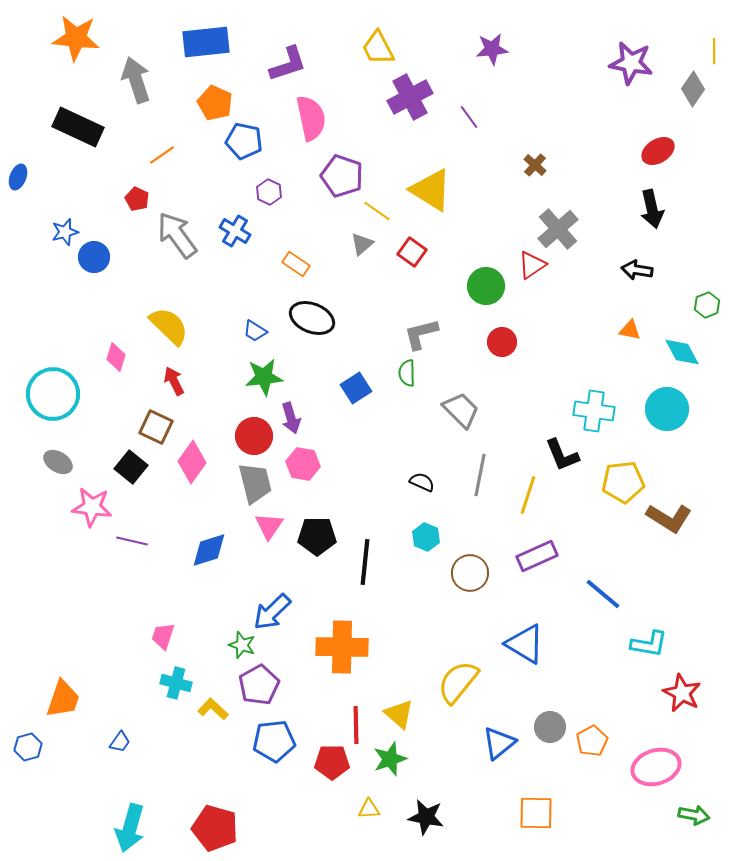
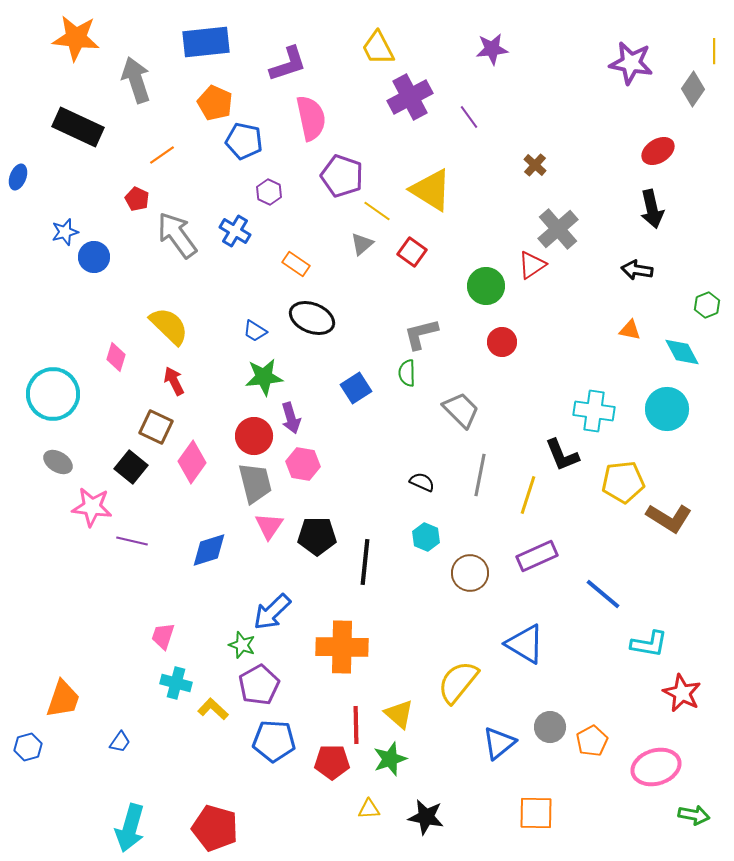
blue pentagon at (274, 741): rotated 9 degrees clockwise
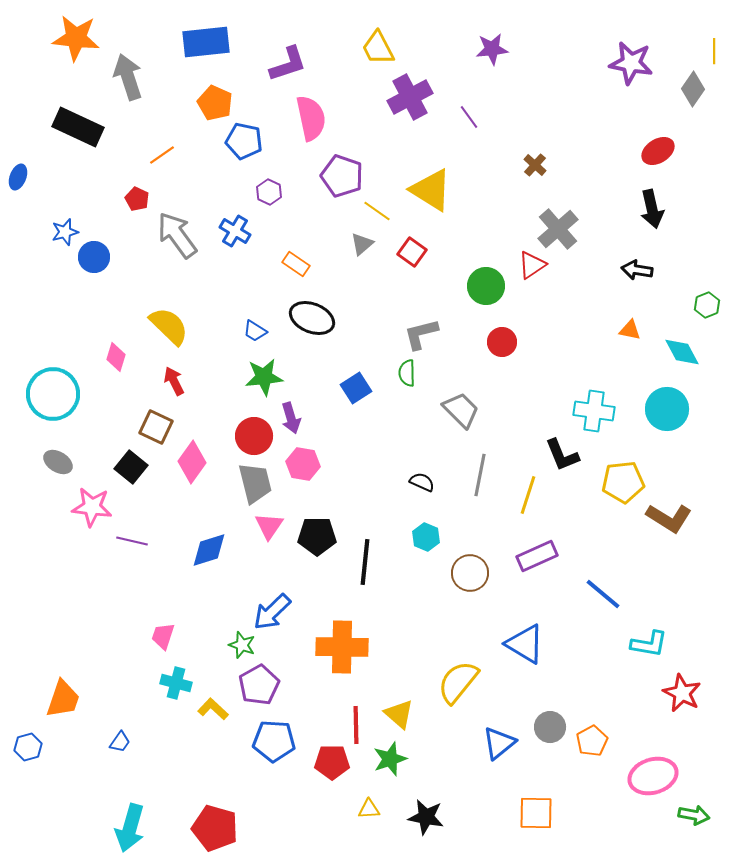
gray arrow at (136, 80): moved 8 px left, 3 px up
pink ellipse at (656, 767): moved 3 px left, 9 px down
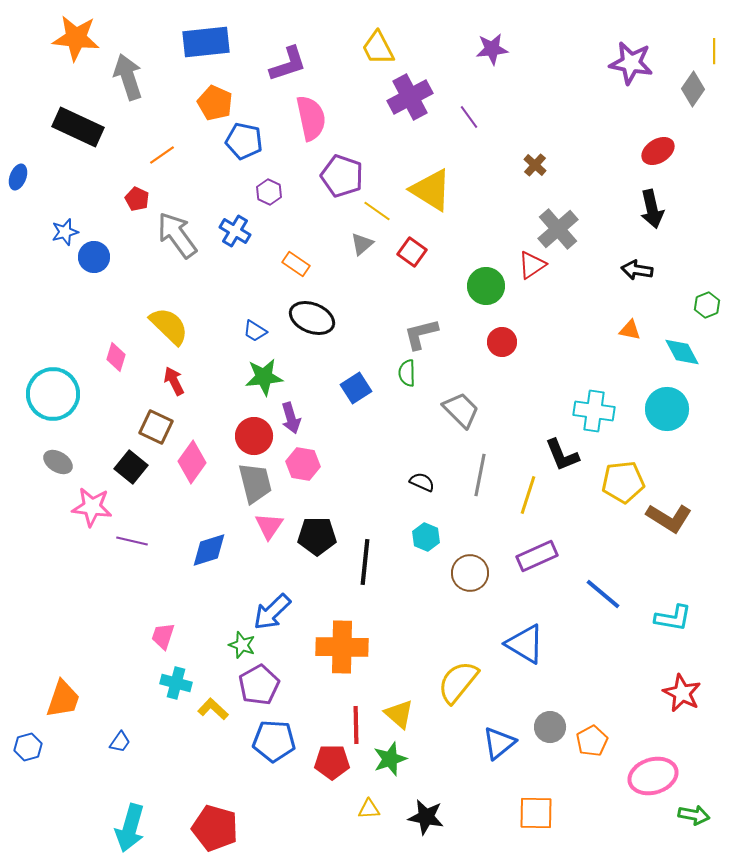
cyan L-shape at (649, 644): moved 24 px right, 26 px up
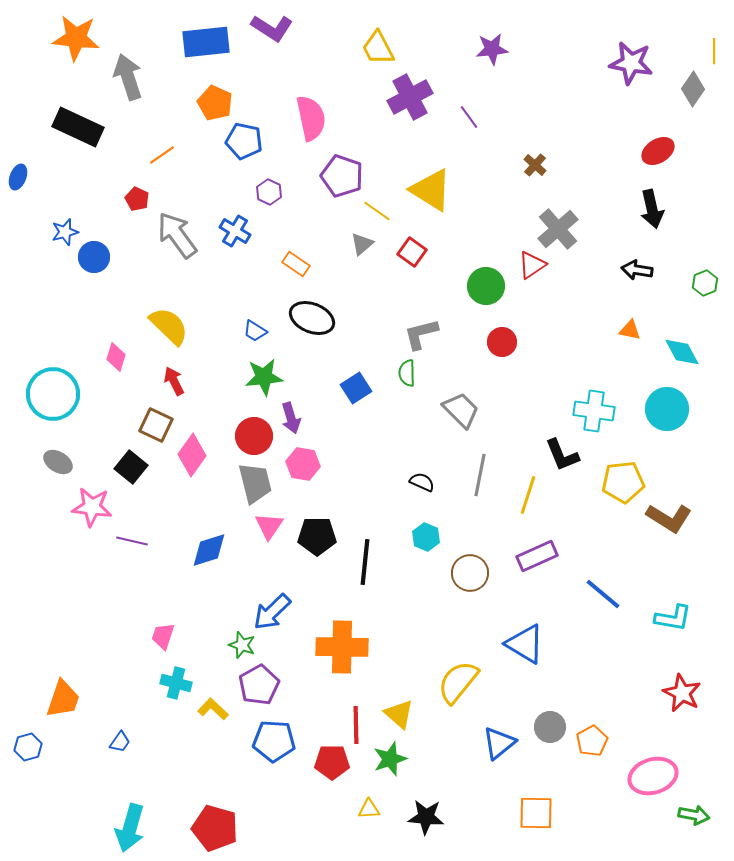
purple L-shape at (288, 64): moved 16 px left, 36 px up; rotated 51 degrees clockwise
green hexagon at (707, 305): moved 2 px left, 22 px up
brown square at (156, 427): moved 2 px up
pink diamond at (192, 462): moved 7 px up
black star at (426, 817): rotated 6 degrees counterclockwise
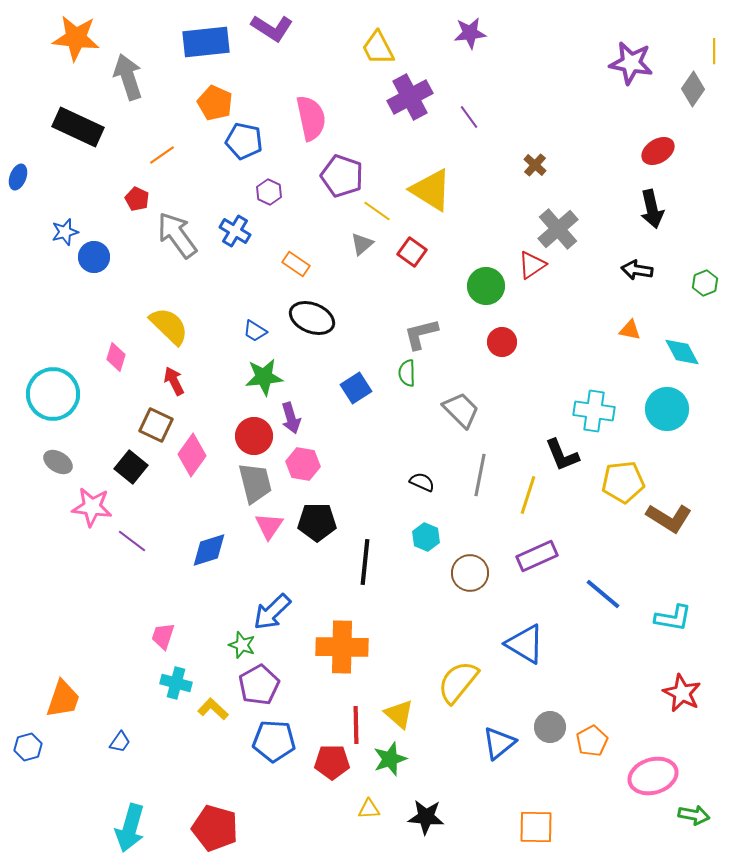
purple star at (492, 49): moved 22 px left, 16 px up
black pentagon at (317, 536): moved 14 px up
purple line at (132, 541): rotated 24 degrees clockwise
orange square at (536, 813): moved 14 px down
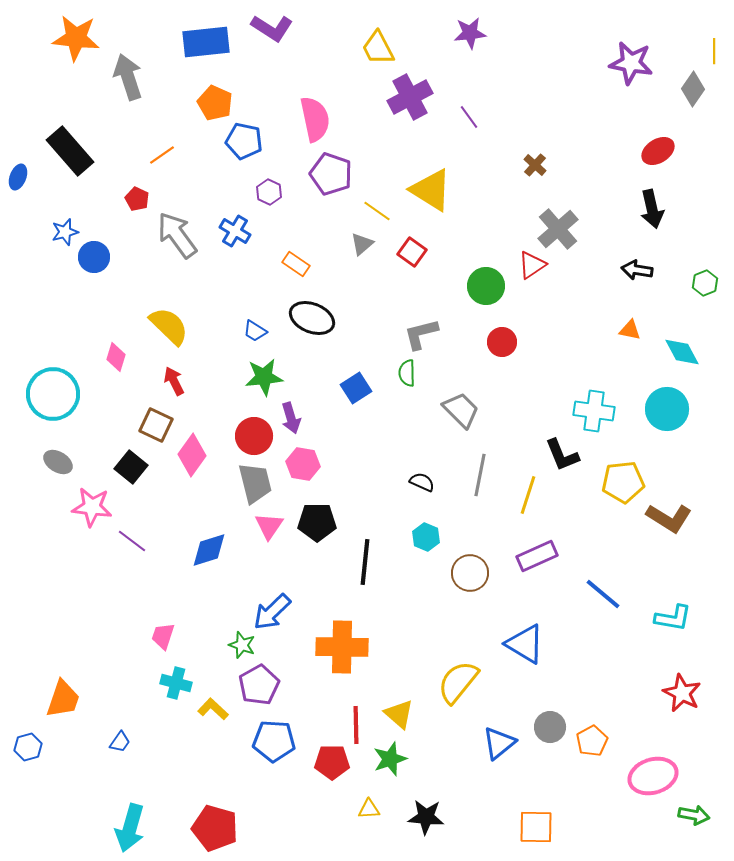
pink semicircle at (311, 118): moved 4 px right, 1 px down
black rectangle at (78, 127): moved 8 px left, 24 px down; rotated 24 degrees clockwise
purple pentagon at (342, 176): moved 11 px left, 2 px up
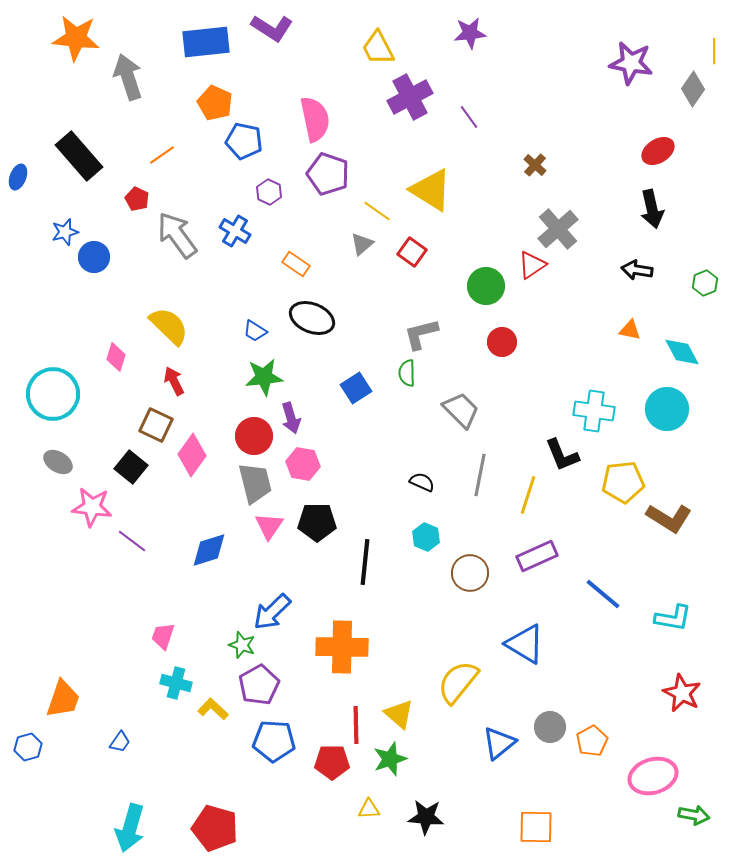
black rectangle at (70, 151): moved 9 px right, 5 px down
purple pentagon at (331, 174): moved 3 px left
